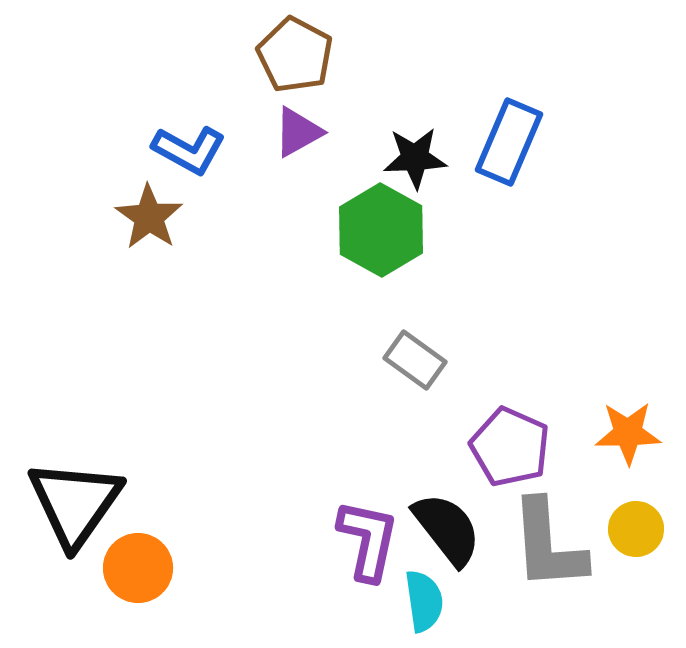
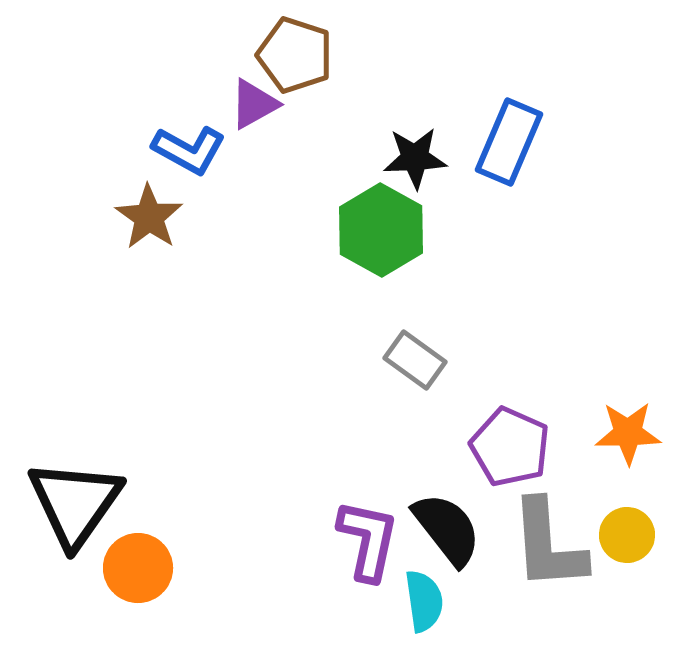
brown pentagon: rotated 10 degrees counterclockwise
purple triangle: moved 44 px left, 28 px up
yellow circle: moved 9 px left, 6 px down
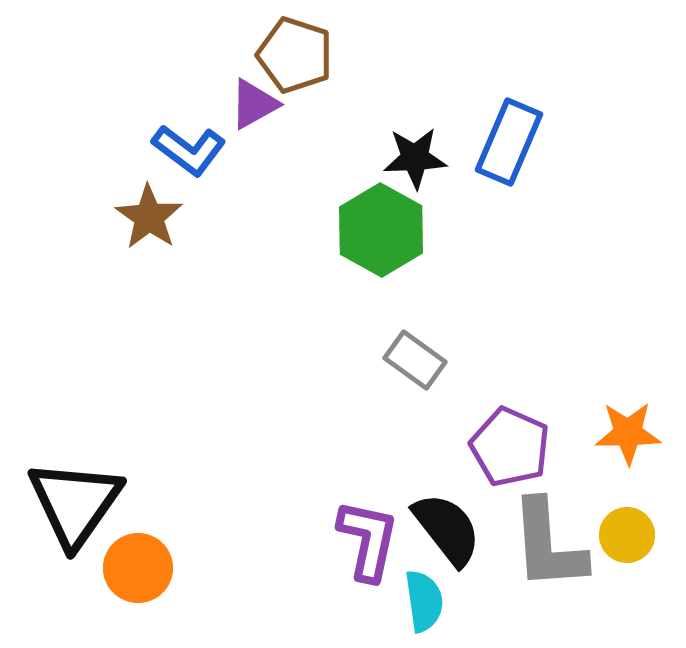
blue L-shape: rotated 8 degrees clockwise
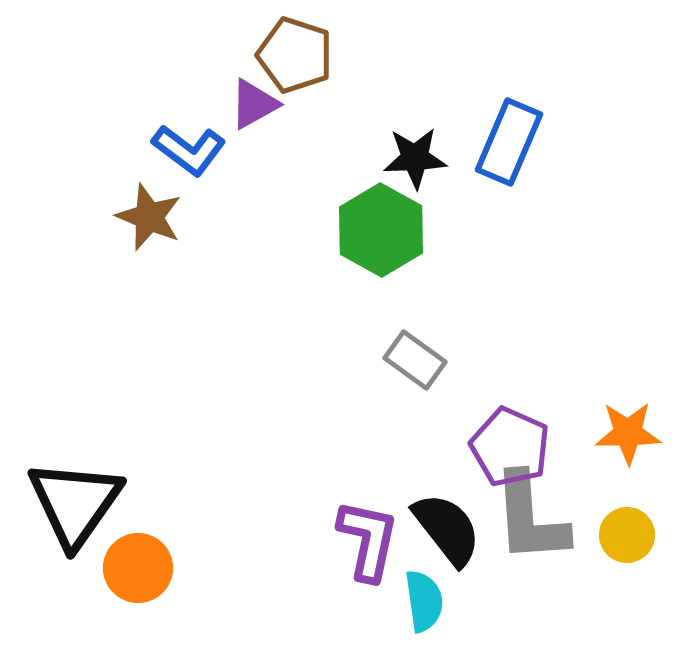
brown star: rotated 12 degrees counterclockwise
gray L-shape: moved 18 px left, 27 px up
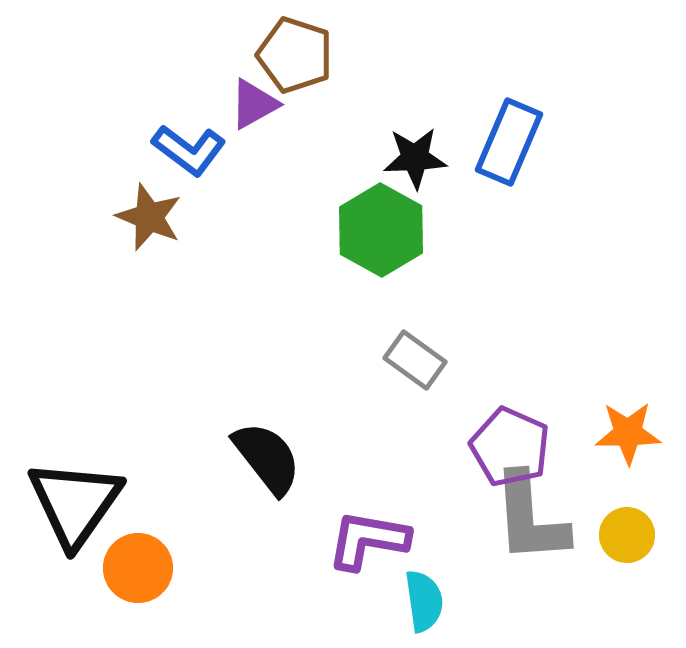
black semicircle: moved 180 px left, 71 px up
purple L-shape: rotated 92 degrees counterclockwise
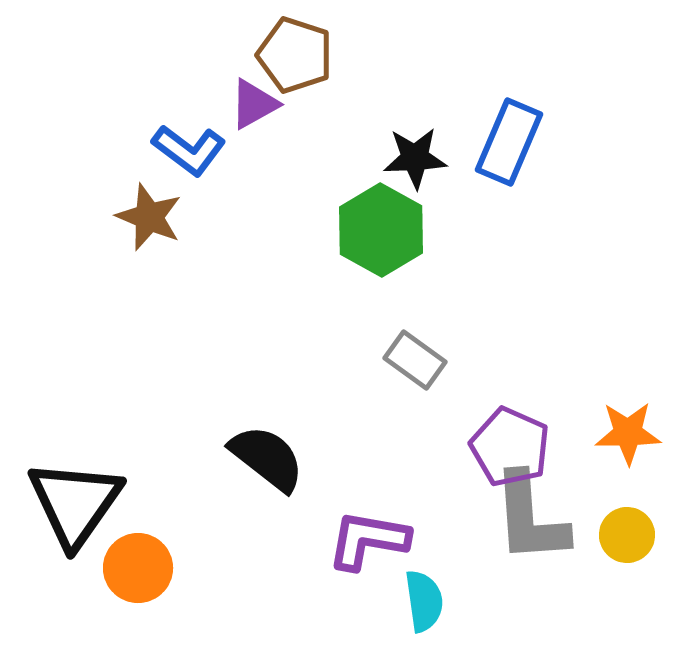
black semicircle: rotated 14 degrees counterclockwise
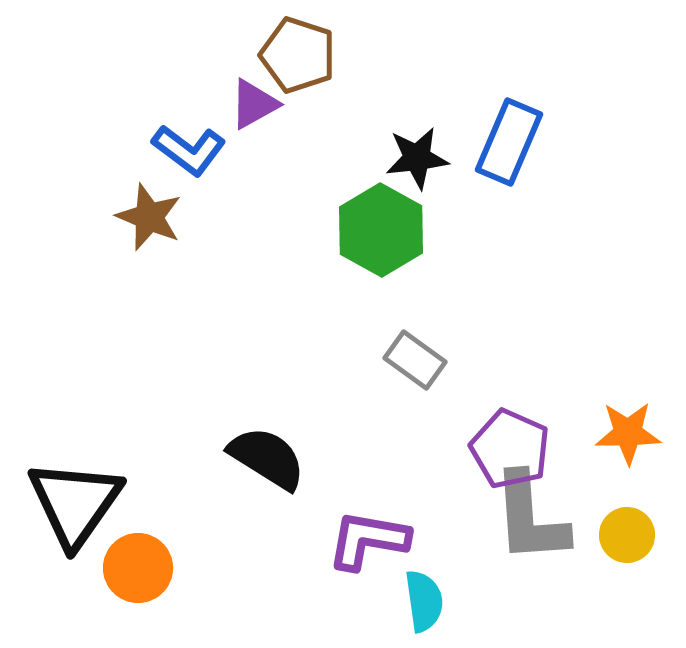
brown pentagon: moved 3 px right
black star: moved 2 px right; rotated 4 degrees counterclockwise
purple pentagon: moved 2 px down
black semicircle: rotated 6 degrees counterclockwise
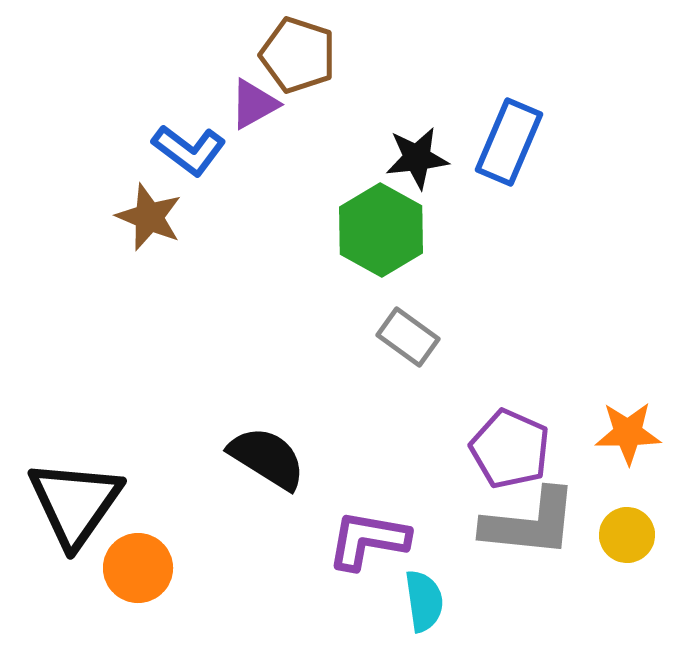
gray rectangle: moved 7 px left, 23 px up
gray L-shape: moved 5 px down; rotated 80 degrees counterclockwise
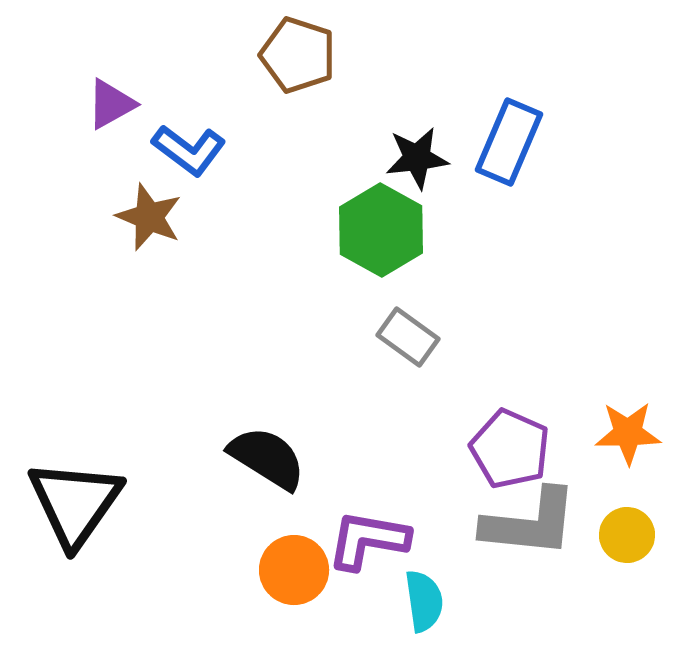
purple triangle: moved 143 px left
orange circle: moved 156 px right, 2 px down
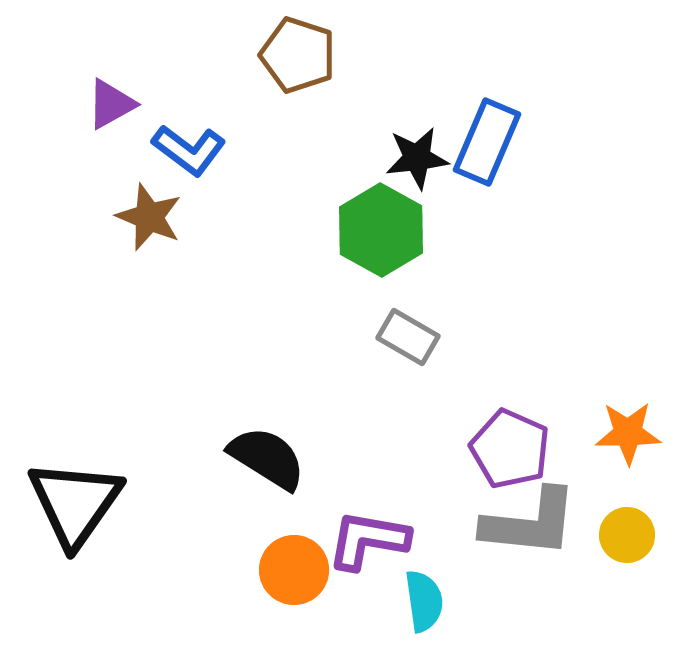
blue rectangle: moved 22 px left
gray rectangle: rotated 6 degrees counterclockwise
